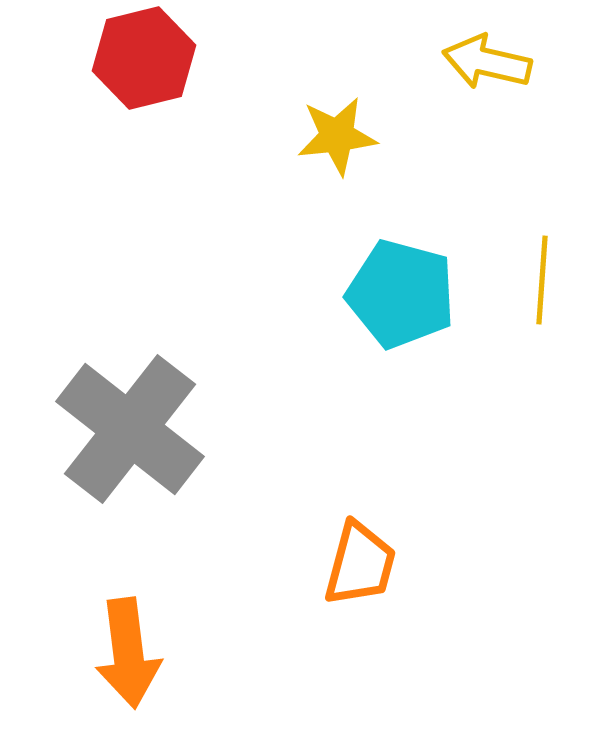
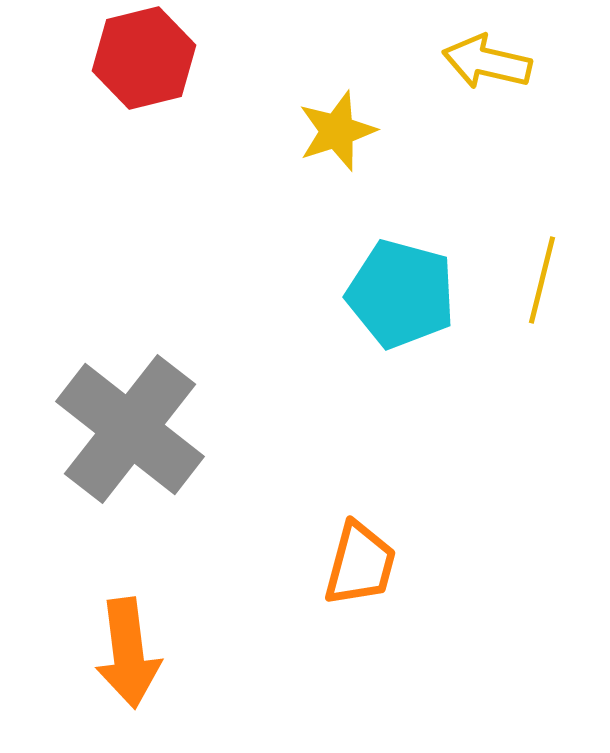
yellow star: moved 5 px up; rotated 12 degrees counterclockwise
yellow line: rotated 10 degrees clockwise
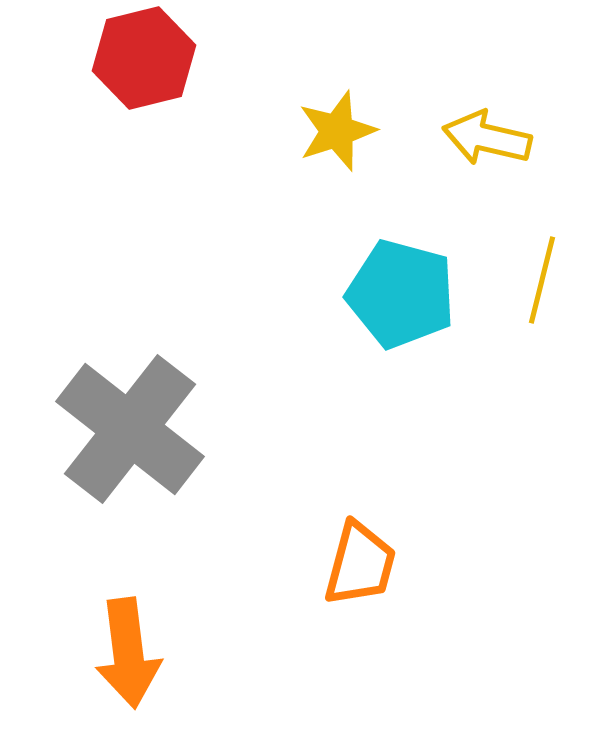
yellow arrow: moved 76 px down
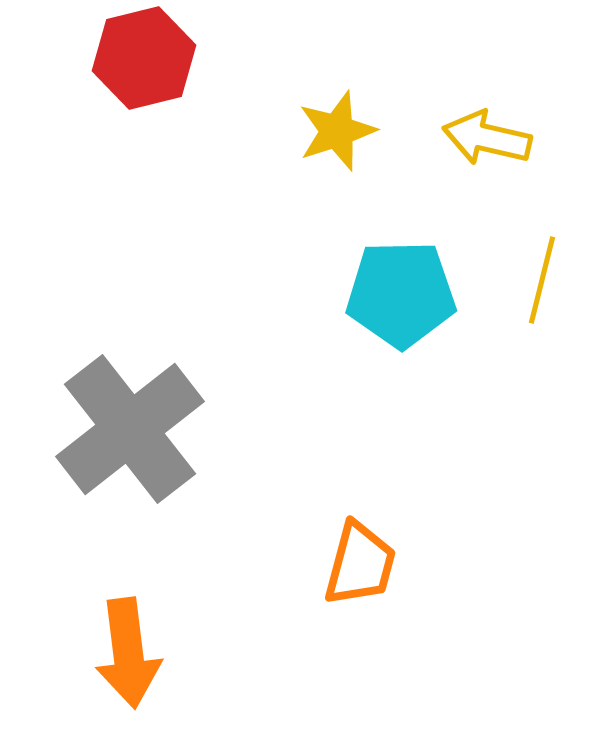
cyan pentagon: rotated 16 degrees counterclockwise
gray cross: rotated 14 degrees clockwise
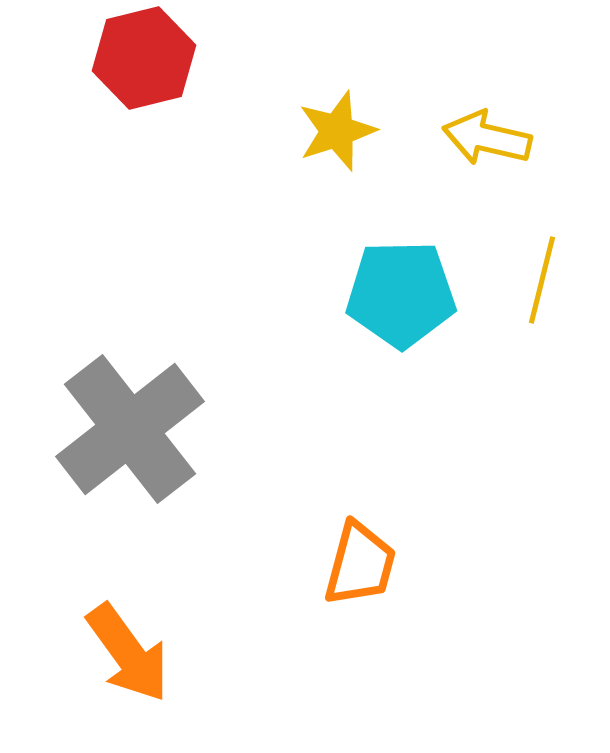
orange arrow: rotated 29 degrees counterclockwise
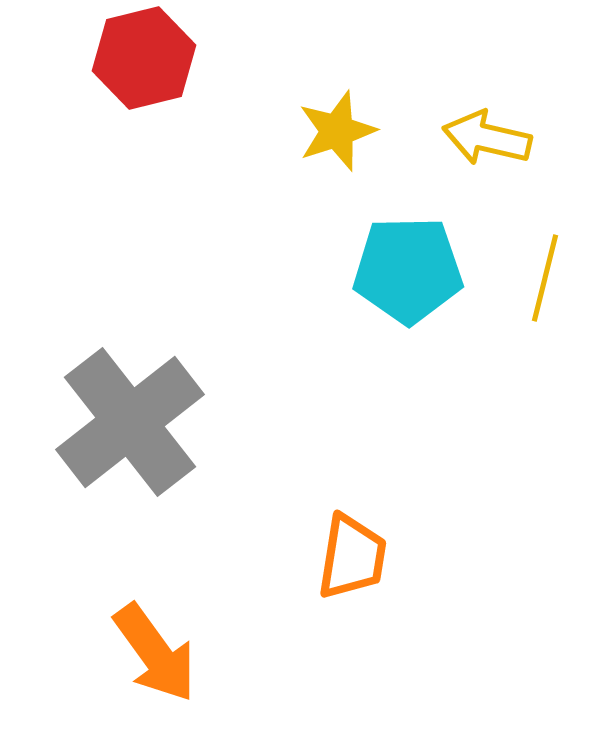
yellow line: moved 3 px right, 2 px up
cyan pentagon: moved 7 px right, 24 px up
gray cross: moved 7 px up
orange trapezoid: moved 8 px left, 7 px up; rotated 6 degrees counterclockwise
orange arrow: moved 27 px right
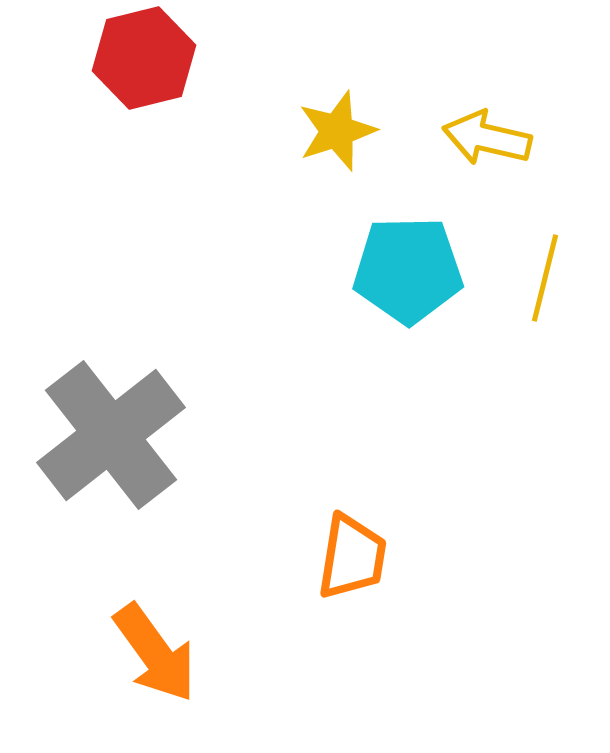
gray cross: moved 19 px left, 13 px down
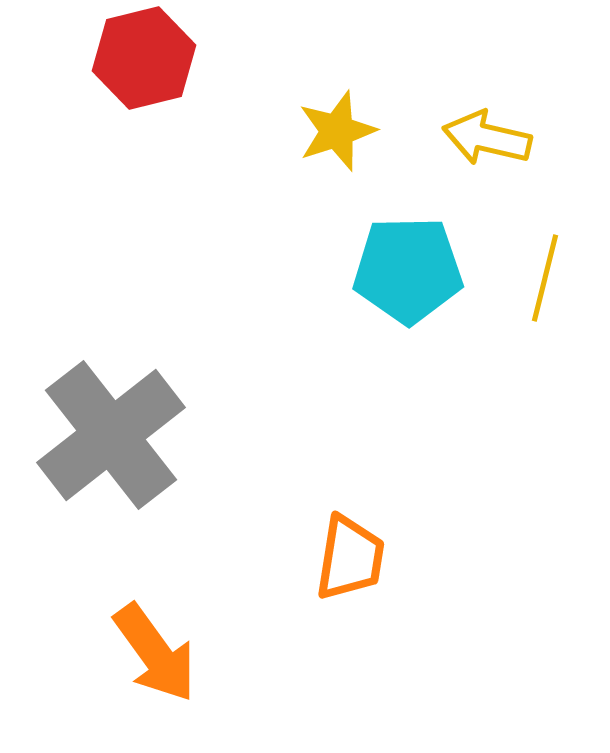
orange trapezoid: moved 2 px left, 1 px down
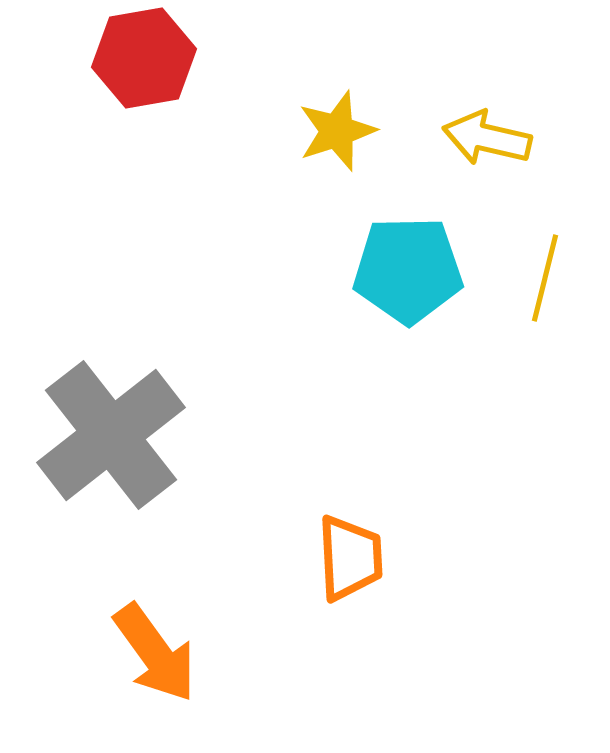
red hexagon: rotated 4 degrees clockwise
orange trapezoid: rotated 12 degrees counterclockwise
